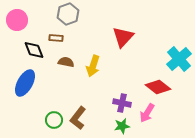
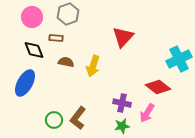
pink circle: moved 15 px right, 3 px up
cyan cross: rotated 15 degrees clockwise
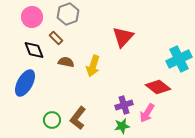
brown rectangle: rotated 40 degrees clockwise
purple cross: moved 2 px right, 2 px down; rotated 30 degrees counterclockwise
green circle: moved 2 px left
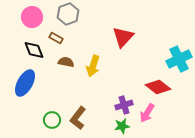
brown rectangle: rotated 16 degrees counterclockwise
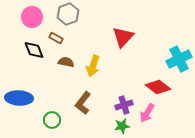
blue ellipse: moved 6 px left, 15 px down; rotated 64 degrees clockwise
brown L-shape: moved 5 px right, 15 px up
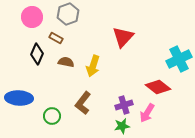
black diamond: moved 3 px right, 4 px down; rotated 45 degrees clockwise
green circle: moved 4 px up
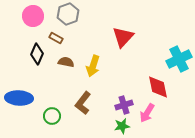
pink circle: moved 1 px right, 1 px up
red diamond: rotated 40 degrees clockwise
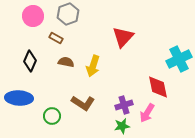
black diamond: moved 7 px left, 7 px down
brown L-shape: rotated 95 degrees counterclockwise
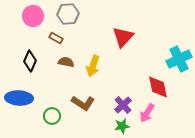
gray hexagon: rotated 15 degrees clockwise
purple cross: moved 1 px left; rotated 24 degrees counterclockwise
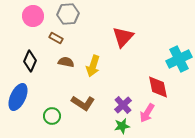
blue ellipse: moved 1 px left, 1 px up; rotated 68 degrees counterclockwise
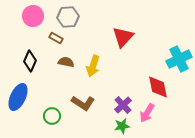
gray hexagon: moved 3 px down
